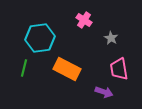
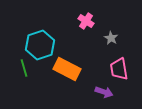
pink cross: moved 2 px right, 1 px down
cyan hexagon: moved 7 px down; rotated 12 degrees counterclockwise
green line: rotated 30 degrees counterclockwise
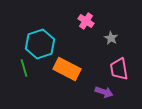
cyan hexagon: moved 1 px up
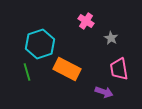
green line: moved 3 px right, 4 px down
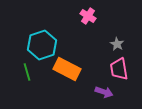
pink cross: moved 2 px right, 5 px up
gray star: moved 6 px right, 6 px down
cyan hexagon: moved 2 px right, 1 px down
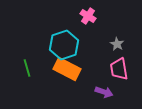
cyan hexagon: moved 22 px right
green line: moved 4 px up
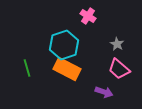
pink trapezoid: rotated 40 degrees counterclockwise
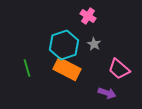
gray star: moved 23 px left
purple arrow: moved 3 px right, 1 px down
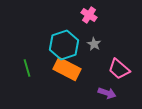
pink cross: moved 1 px right, 1 px up
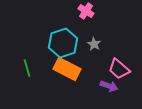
pink cross: moved 3 px left, 4 px up
cyan hexagon: moved 1 px left, 2 px up
purple arrow: moved 2 px right, 7 px up
